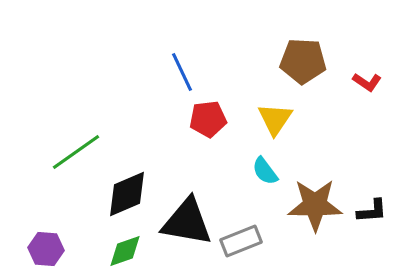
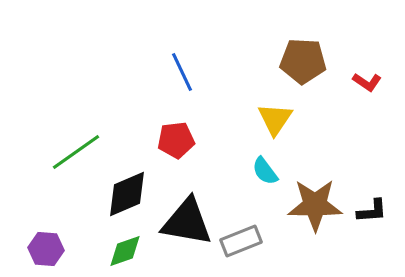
red pentagon: moved 32 px left, 21 px down
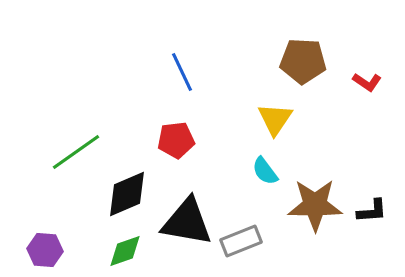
purple hexagon: moved 1 px left, 1 px down
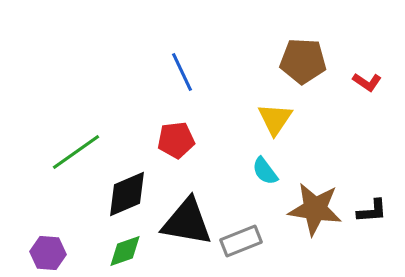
brown star: moved 4 px down; rotated 8 degrees clockwise
purple hexagon: moved 3 px right, 3 px down
